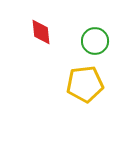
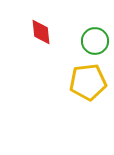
yellow pentagon: moved 3 px right, 2 px up
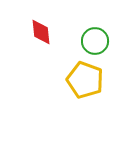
yellow pentagon: moved 3 px left, 2 px up; rotated 27 degrees clockwise
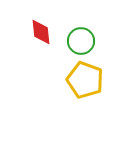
green circle: moved 14 px left
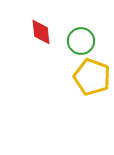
yellow pentagon: moved 7 px right, 3 px up
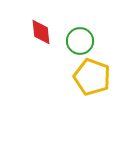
green circle: moved 1 px left
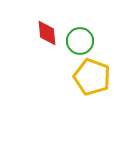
red diamond: moved 6 px right, 1 px down
